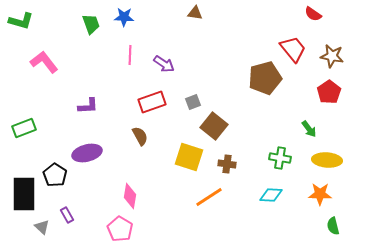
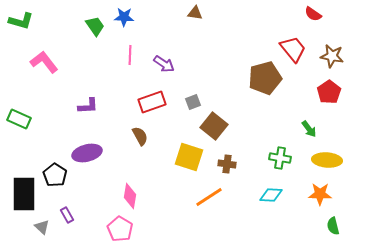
green trapezoid: moved 4 px right, 2 px down; rotated 15 degrees counterclockwise
green rectangle: moved 5 px left, 9 px up; rotated 45 degrees clockwise
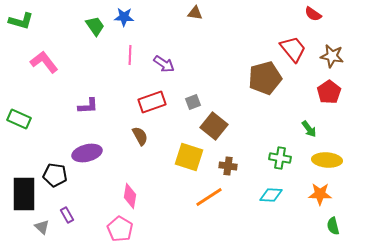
brown cross: moved 1 px right, 2 px down
black pentagon: rotated 25 degrees counterclockwise
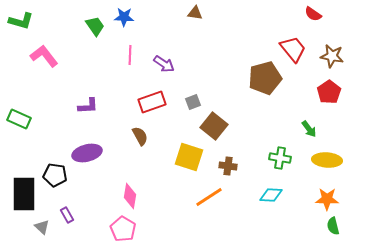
pink L-shape: moved 6 px up
orange star: moved 7 px right, 5 px down
pink pentagon: moved 3 px right
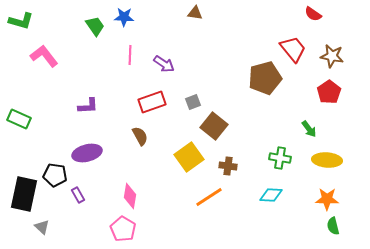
yellow square: rotated 36 degrees clockwise
black rectangle: rotated 12 degrees clockwise
purple rectangle: moved 11 px right, 20 px up
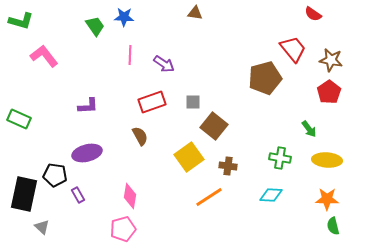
brown star: moved 1 px left, 4 px down
gray square: rotated 21 degrees clockwise
pink pentagon: rotated 25 degrees clockwise
